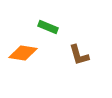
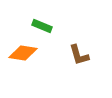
green rectangle: moved 6 px left, 1 px up
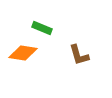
green rectangle: moved 2 px down
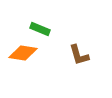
green rectangle: moved 2 px left, 1 px down
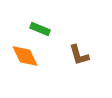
orange diamond: moved 2 px right, 3 px down; rotated 56 degrees clockwise
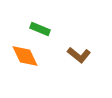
brown L-shape: rotated 35 degrees counterclockwise
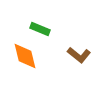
orange diamond: rotated 12 degrees clockwise
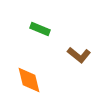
orange diamond: moved 4 px right, 24 px down
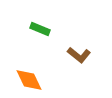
orange diamond: rotated 12 degrees counterclockwise
